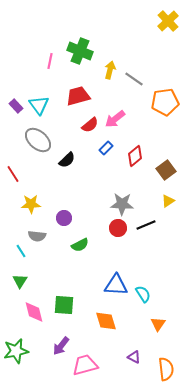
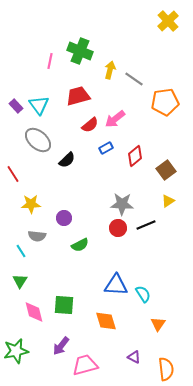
blue rectangle: rotated 16 degrees clockwise
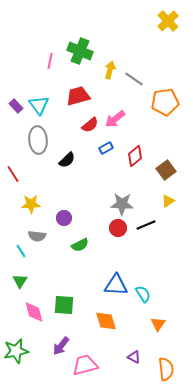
gray ellipse: rotated 44 degrees clockwise
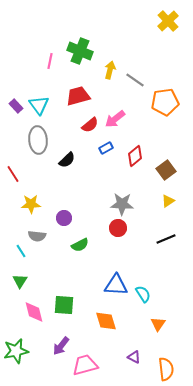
gray line: moved 1 px right, 1 px down
black line: moved 20 px right, 14 px down
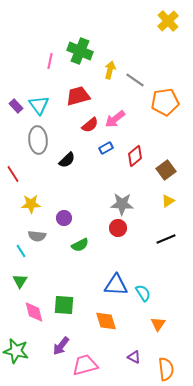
cyan semicircle: moved 1 px up
green star: rotated 25 degrees clockwise
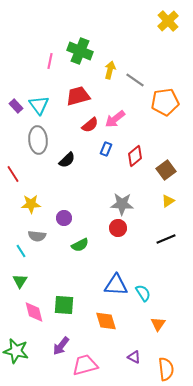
blue rectangle: moved 1 px down; rotated 40 degrees counterclockwise
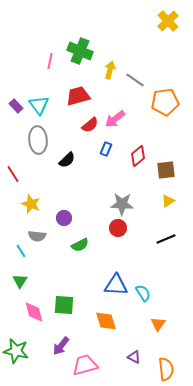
red diamond: moved 3 px right
brown square: rotated 30 degrees clockwise
yellow star: rotated 24 degrees clockwise
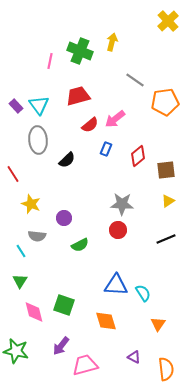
yellow arrow: moved 2 px right, 28 px up
red circle: moved 2 px down
green square: rotated 15 degrees clockwise
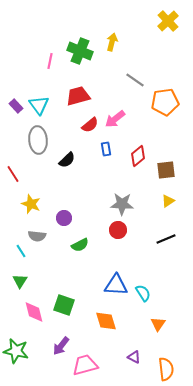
blue rectangle: rotated 32 degrees counterclockwise
